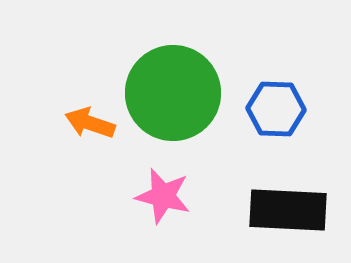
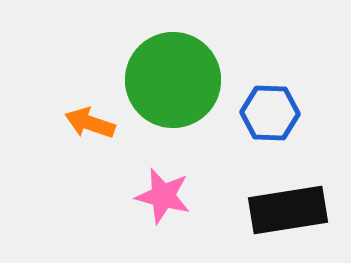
green circle: moved 13 px up
blue hexagon: moved 6 px left, 4 px down
black rectangle: rotated 12 degrees counterclockwise
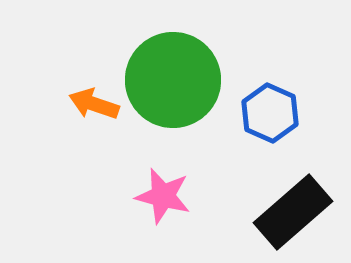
blue hexagon: rotated 22 degrees clockwise
orange arrow: moved 4 px right, 19 px up
black rectangle: moved 5 px right, 2 px down; rotated 32 degrees counterclockwise
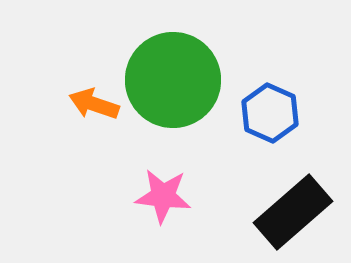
pink star: rotated 8 degrees counterclockwise
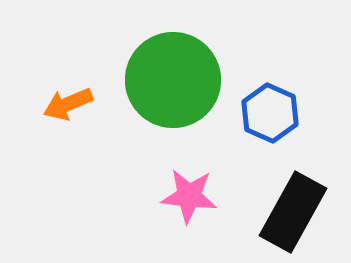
orange arrow: moved 26 px left; rotated 42 degrees counterclockwise
pink star: moved 26 px right
black rectangle: rotated 20 degrees counterclockwise
